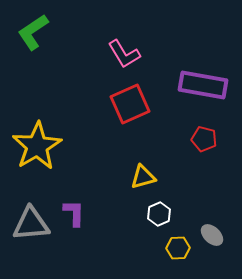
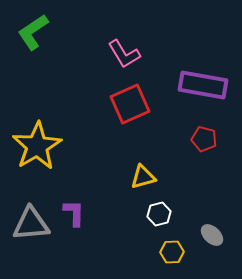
white hexagon: rotated 10 degrees clockwise
yellow hexagon: moved 6 px left, 4 px down
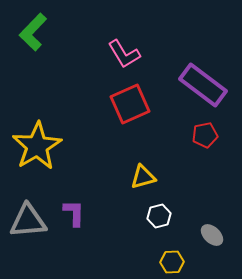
green L-shape: rotated 12 degrees counterclockwise
purple rectangle: rotated 27 degrees clockwise
red pentagon: moved 1 px right, 4 px up; rotated 25 degrees counterclockwise
white hexagon: moved 2 px down
gray triangle: moved 3 px left, 3 px up
yellow hexagon: moved 10 px down
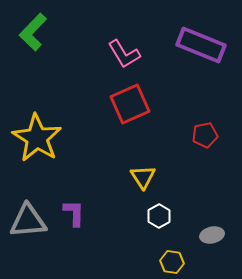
purple rectangle: moved 2 px left, 40 px up; rotated 15 degrees counterclockwise
yellow star: moved 8 px up; rotated 9 degrees counterclockwise
yellow triangle: rotated 48 degrees counterclockwise
white hexagon: rotated 15 degrees counterclockwise
gray ellipse: rotated 55 degrees counterclockwise
yellow hexagon: rotated 10 degrees clockwise
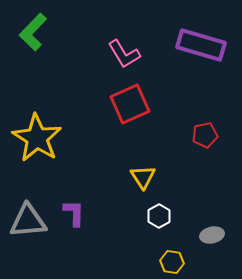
purple rectangle: rotated 6 degrees counterclockwise
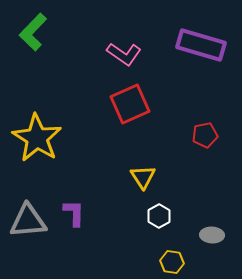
pink L-shape: rotated 24 degrees counterclockwise
gray ellipse: rotated 15 degrees clockwise
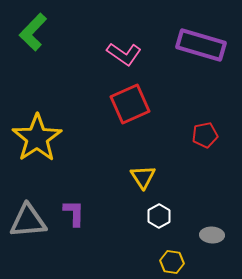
yellow star: rotated 6 degrees clockwise
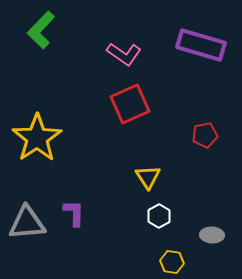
green L-shape: moved 8 px right, 2 px up
yellow triangle: moved 5 px right
gray triangle: moved 1 px left, 2 px down
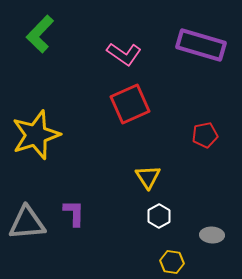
green L-shape: moved 1 px left, 4 px down
yellow star: moved 1 px left, 3 px up; rotated 15 degrees clockwise
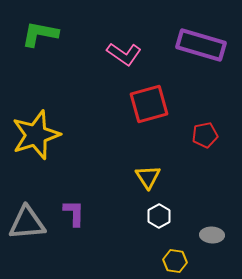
green L-shape: rotated 57 degrees clockwise
red square: moved 19 px right; rotated 9 degrees clockwise
yellow hexagon: moved 3 px right, 1 px up
